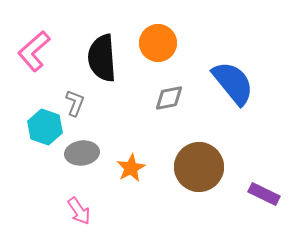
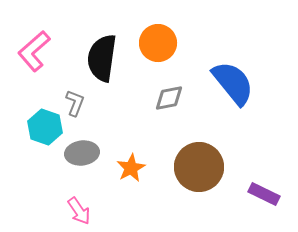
black semicircle: rotated 12 degrees clockwise
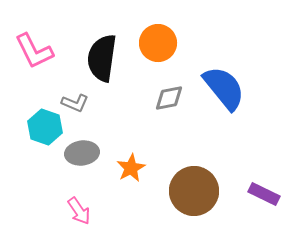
pink L-shape: rotated 75 degrees counterclockwise
blue semicircle: moved 9 px left, 5 px down
gray L-shape: rotated 92 degrees clockwise
brown circle: moved 5 px left, 24 px down
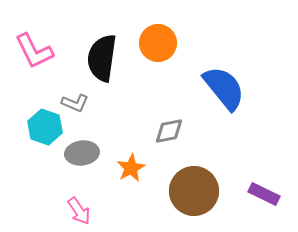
gray diamond: moved 33 px down
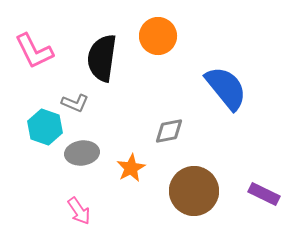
orange circle: moved 7 px up
blue semicircle: moved 2 px right
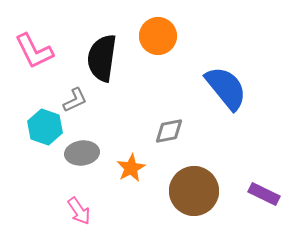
gray L-shape: moved 3 px up; rotated 48 degrees counterclockwise
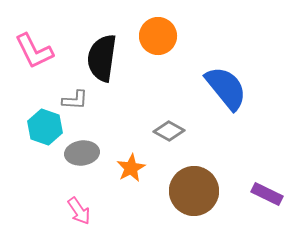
gray L-shape: rotated 28 degrees clockwise
gray diamond: rotated 40 degrees clockwise
purple rectangle: moved 3 px right
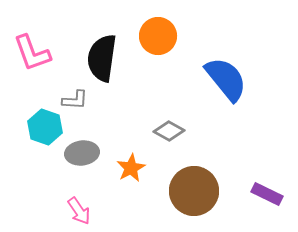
pink L-shape: moved 2 px left, 2 px down; rotated 6 degrees clockwise
blue semicircle: moved 9 px up
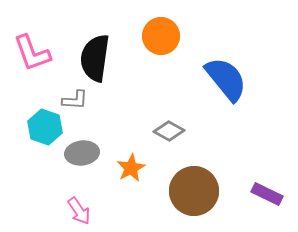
orange circle: moved 3 px right
black semicircle: moved 7 px left
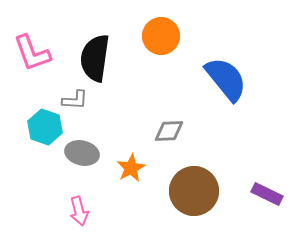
gray diamond: rotated 32 degrees counterclockwise
gray ellipse: rotated 20 degrees clockwise
pink arrow: rotated 20 degrees clockwise
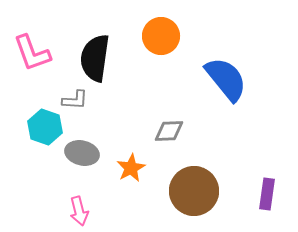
purple rectangle: rotated 72 degrees clockwise
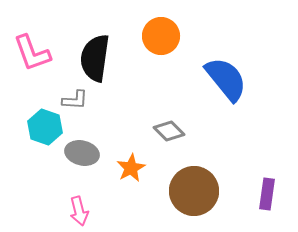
gray diamond: rotated 48 degrees clockwise
